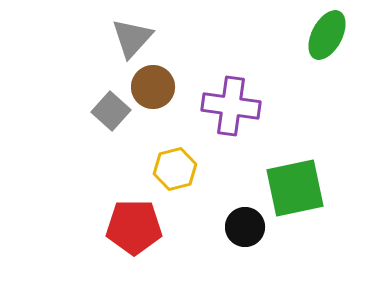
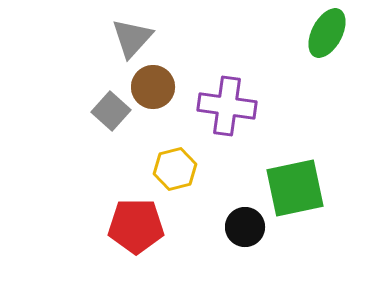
green ellipse: moved 2 px up
purple cross: moved 4 px left
red pentagon: moved 2 px right, 1 px up
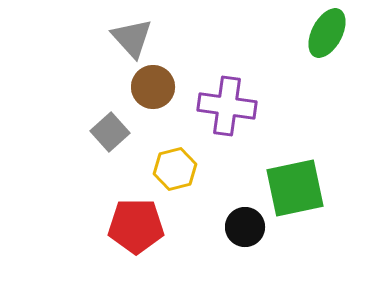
gray triangle: rotated 24 degrees counterclockwise
gray square: moved 1 px left, 21 px down; rotated 6 degrees clockwise
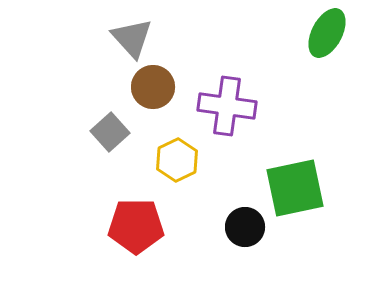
yellow hexagon: moved 2 px right, 9 px up; rotated 12 degrees counterclockwise
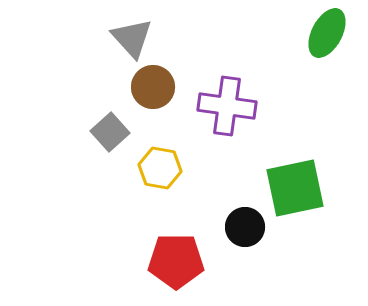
yellow hexagon: moved 17 px left, 8 px down; rotated 24 degrees counterclockwise
red pentagon: moved 40 px right, 35 px down
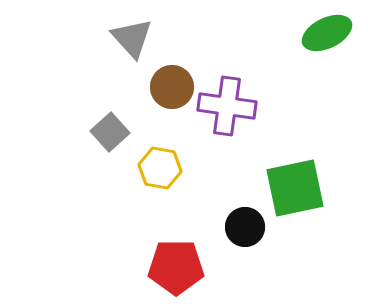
green ellipse: rotated 36 degrees clockwise
brown circle: moved 19 px right
red pentagon: moved 6 px down
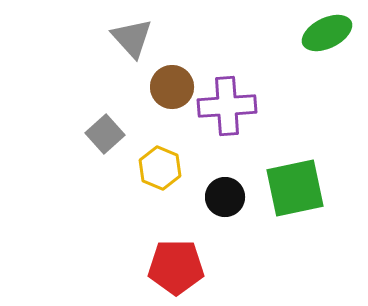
purple cross: rotated 12 degrees counterclockwise
gray square: moved 5 px left, 2 px down
yellow hexagon: rotated 12 degrees clockwise
black circle: moved 20 px left, 30 px up
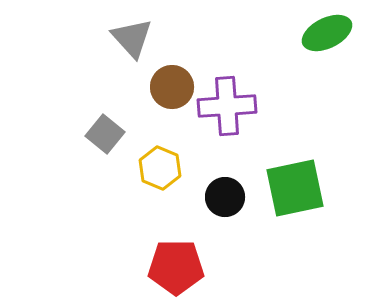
gray square: rotated 9 degrees counterclockwise
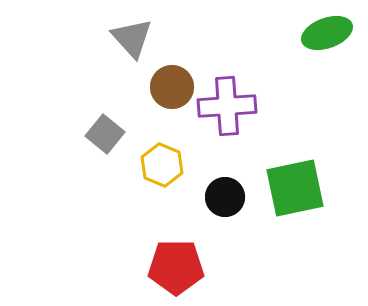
green ellipse: rotated 6 degrees clockwise
yellow hexagon: moved 2 px right, 3 px up
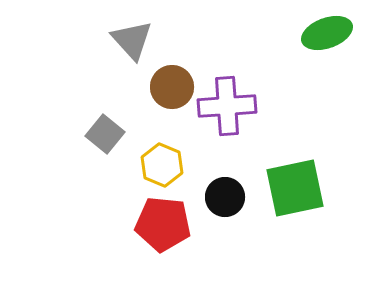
gray triangle: moved 2 px down
red pentagon: moved 13 px left, 43 px up; rotated 6 degrees clockwise
